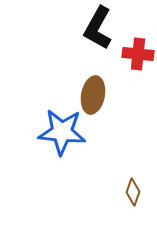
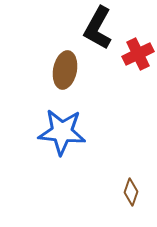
red cross: rotated 32 degrees counterclockwise
brown ellipse: moved 28 px left, 25 px up
brown diamond: moved 2 px left
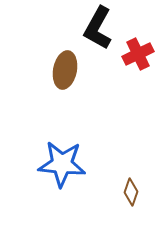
blue star: moved 32 px down
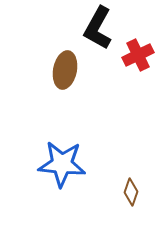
red cross: moved 1 px down
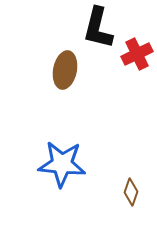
black L-shape: rotated 15 degrees counterclockwise
red cross: moved 1 px left, 1 px up
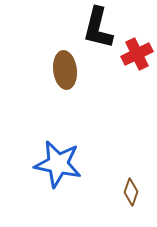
brown ellipse: rotated 18 degrees counterclockwise
blue star: moved 4 px left; rotated 6 degrees clockwise
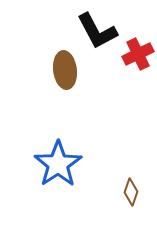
black L-shape: moved 1 px left, 3 px down; rotated 42 degrees counterclockwise
red cross: moved 1 px right
blue star: rotated 27 degrees clockwise
